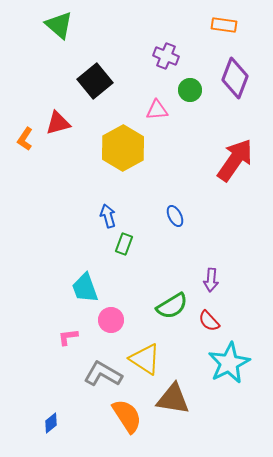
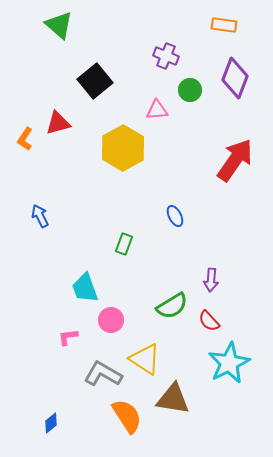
blue arrow: moved 68 px left; rotated 10 degrees counterclockwise
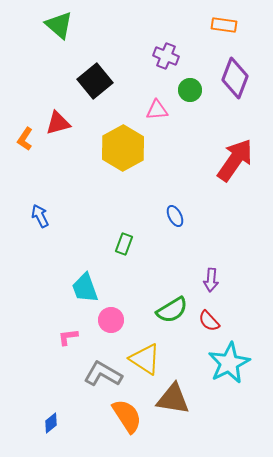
green semicircle: moved 4 px down
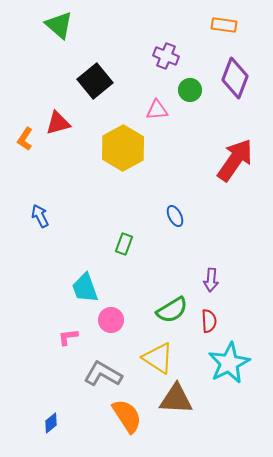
red semicircle: rotated 140 degrees counterclockwise
yellow triangle: moved 13 px right, 1 px up
brown triangle: moved 3 px right; rotated 6 degrees counterclockwise
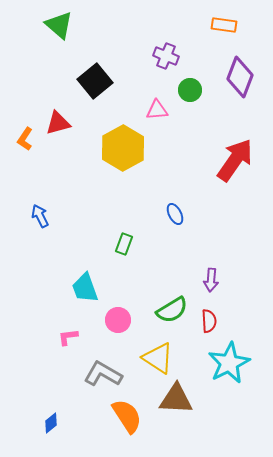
purple diamond: moved 5 px right, 1 px up
blue ellipse: moved 2 px up
pink circle: moved 7 px right
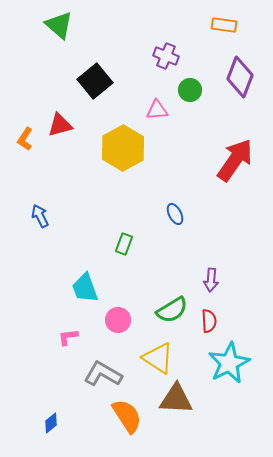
red triangle: moved 2 px right, 2 px down
